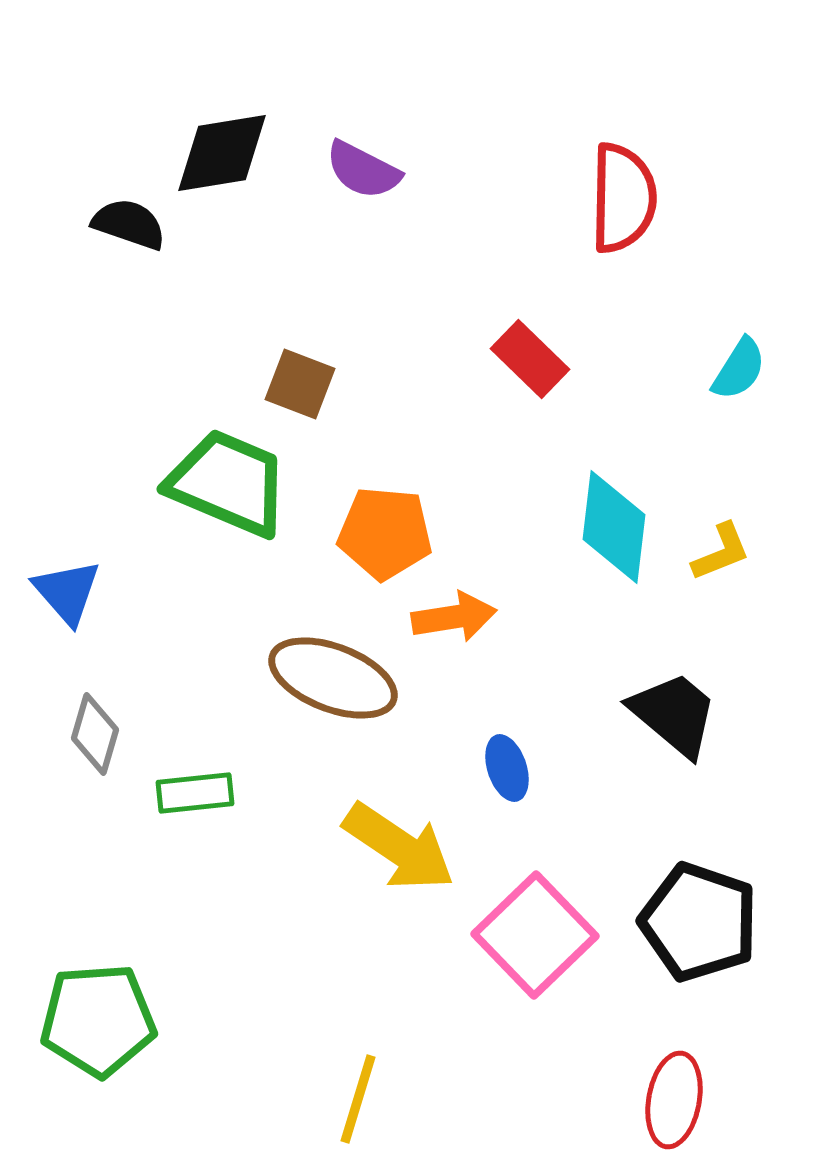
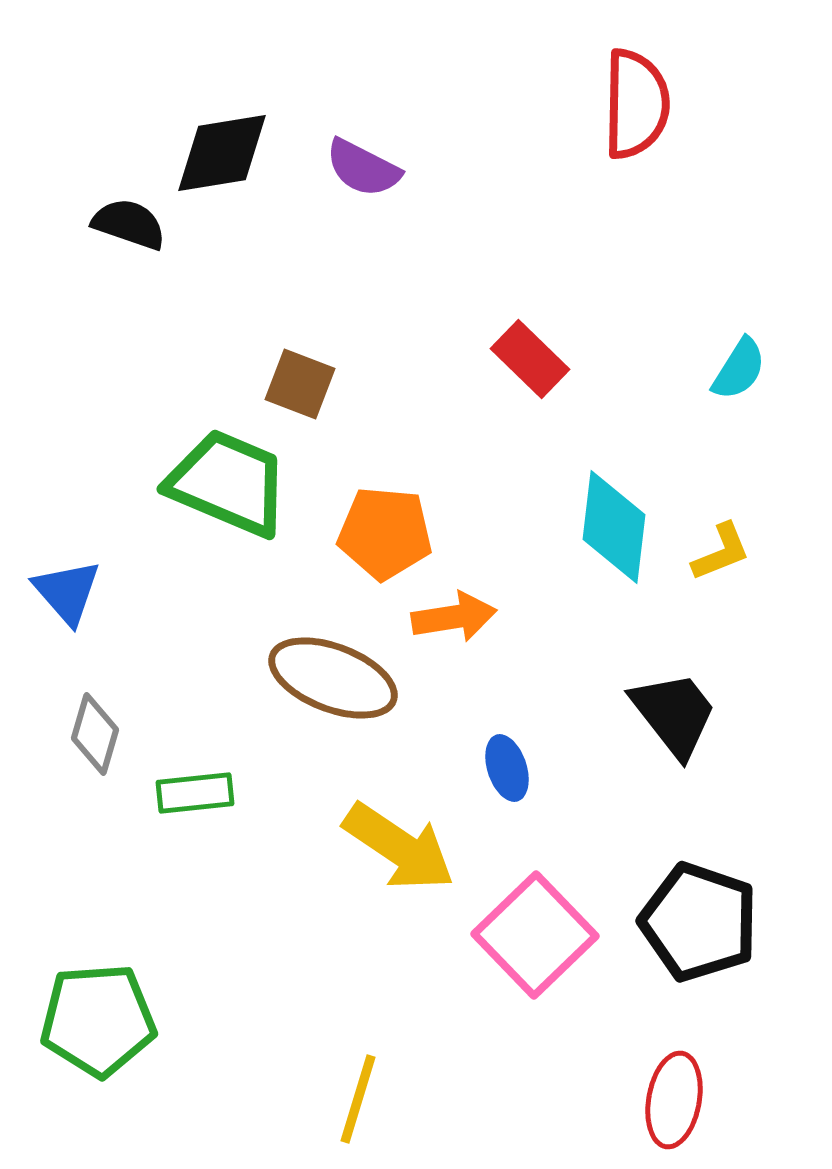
purple semicircle: moved 2 px up
red semicircle: moved 13 px right, 94 px up
black trapezoid: rotated 12 degrees clockwise
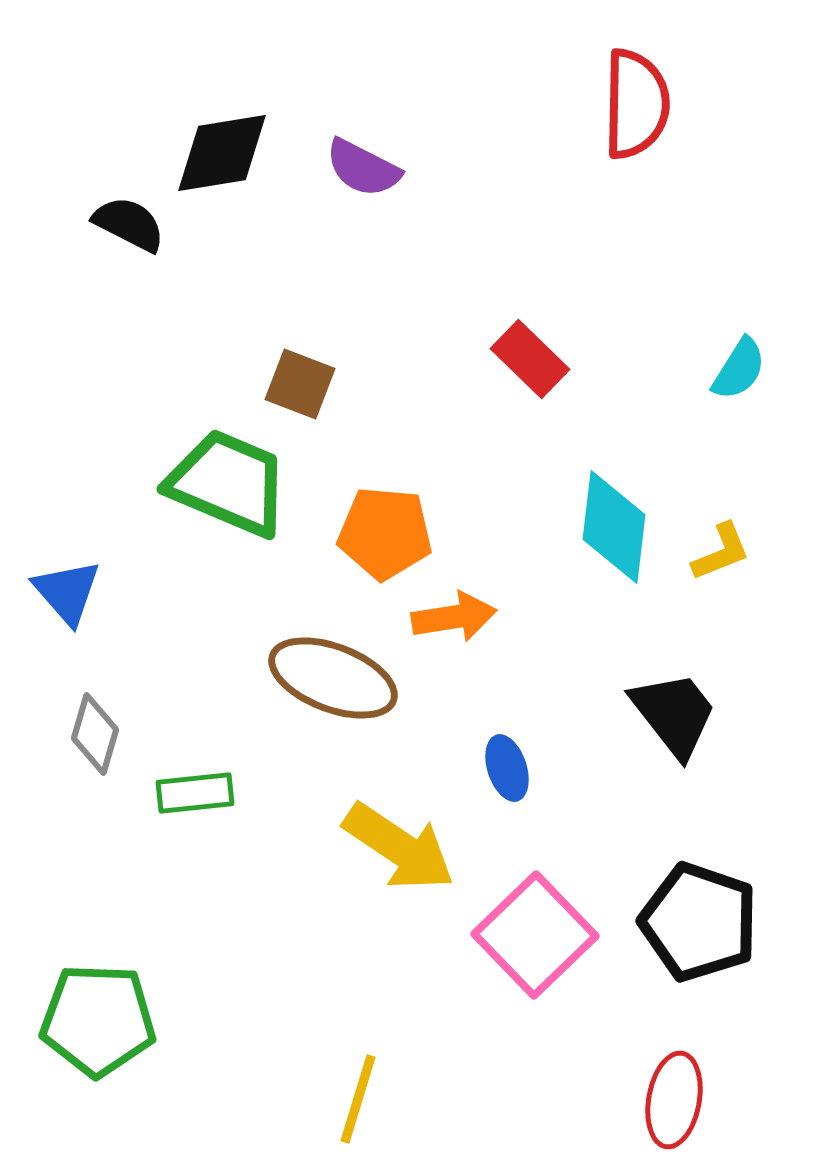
black semicircle: rotated 8 degrees clockwise
green pentagon: rotated 6 degrees clockwise
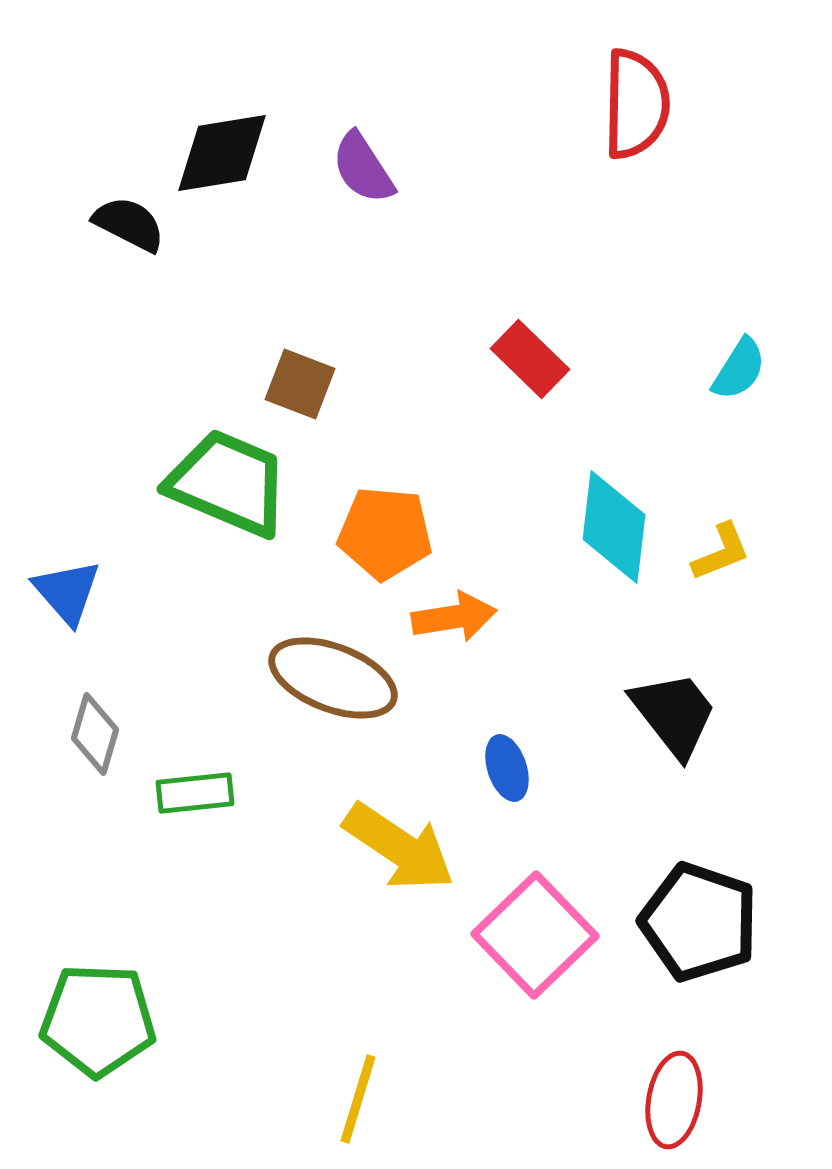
purple semicircle: rotated 30 degrees clockwise
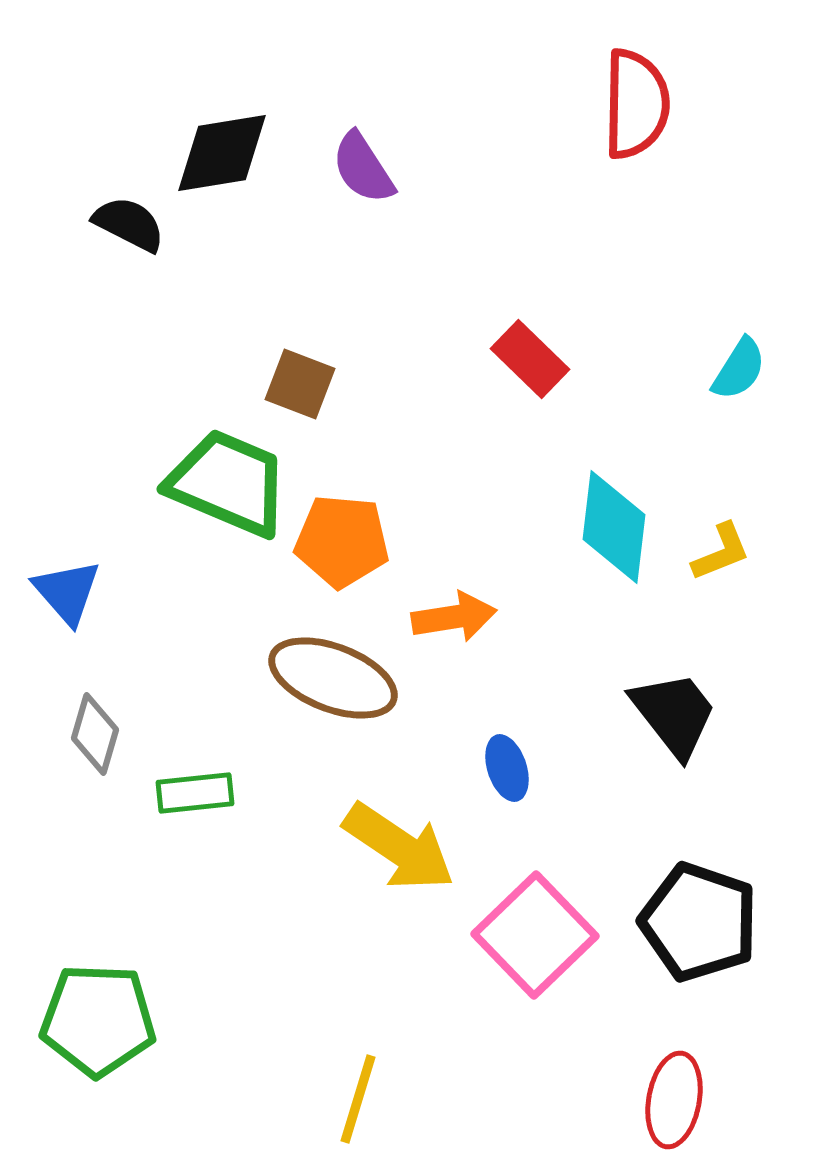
orange pentagon: moved 43 px left, 8 px down
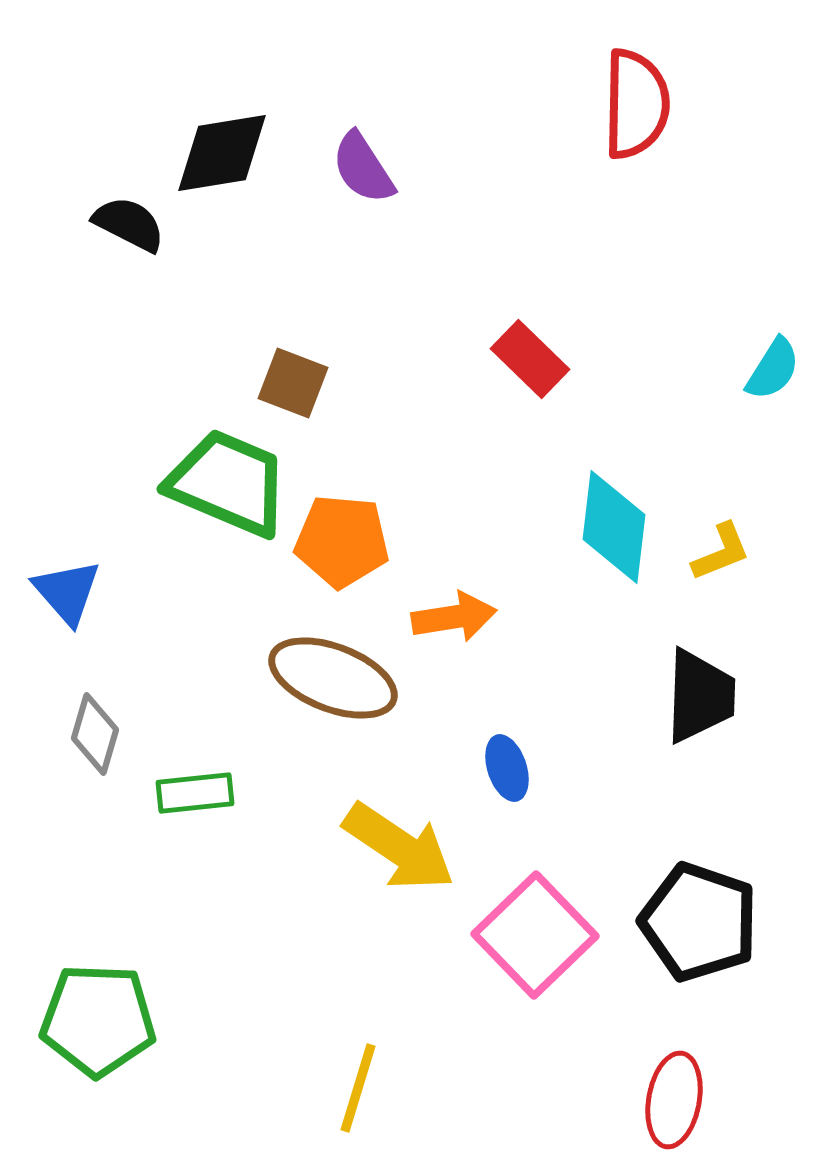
cyan semicircle: moved 34 px right
brown square: moved 7 px left, 1 px up
black trapezoid: moved 26 px right, 18 px up; rotated 40 degrees clockwise
yellow line: moved 11 px up
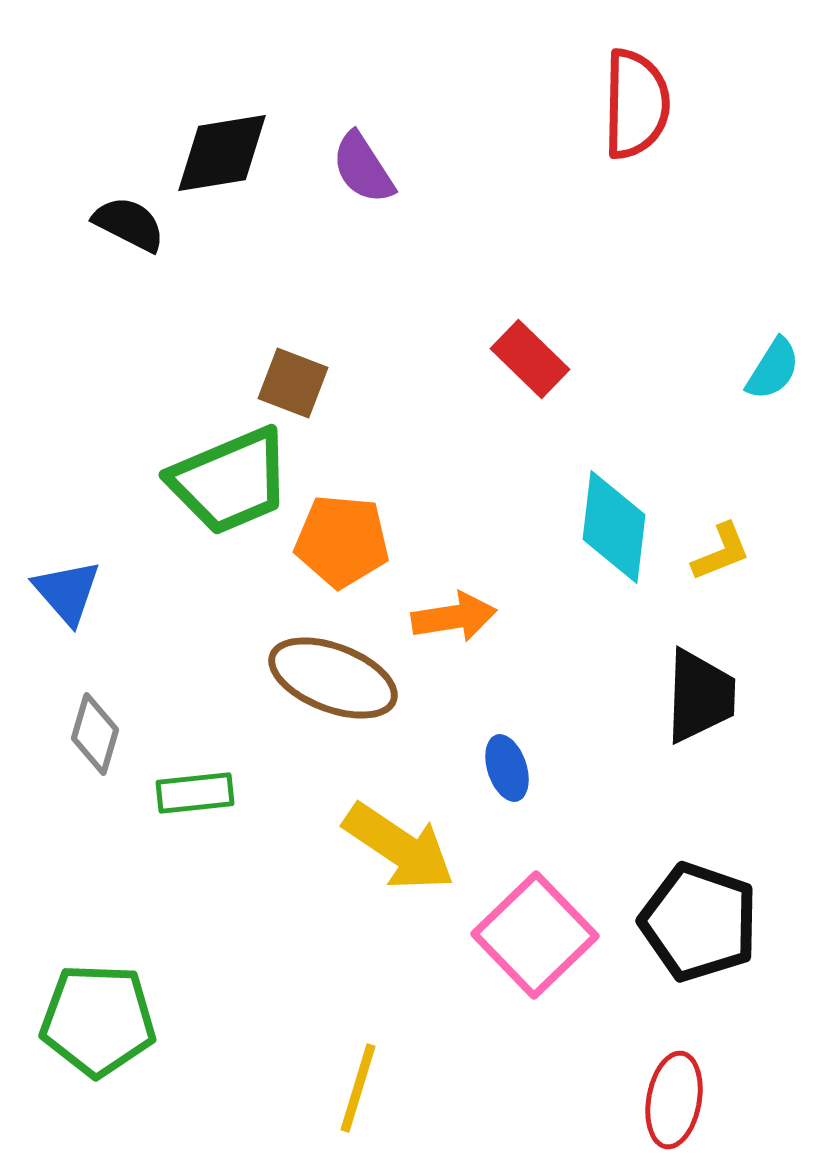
green trapezoid: moved 2 px right, 2 px up; rotated 134 degrees clockwise
